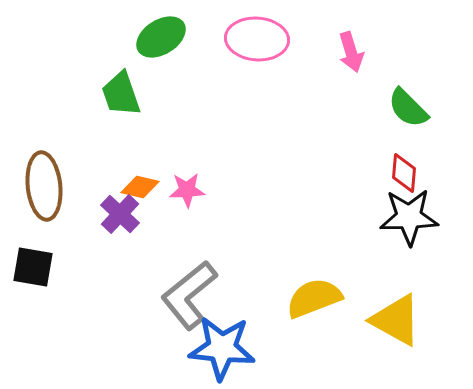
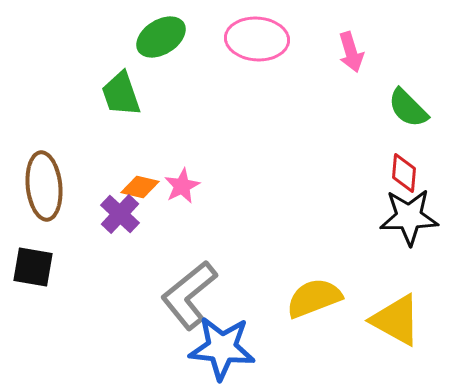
pink star: moved 5 px left, 4 px up; rotated 24 degrees counterclockwise
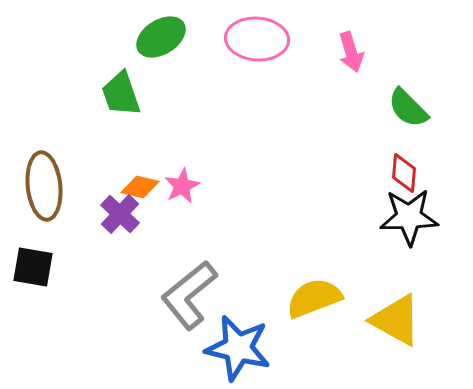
blue star: moved 16 px right; rotated 8 degrees clockwise
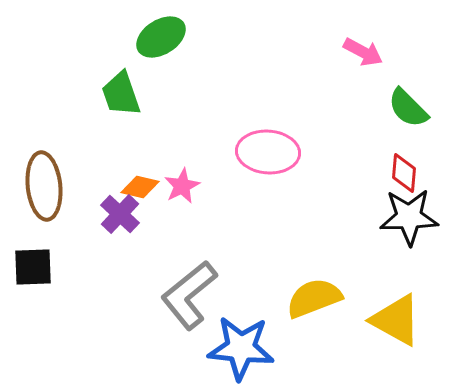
pink ellipse: moved 11 px right, 113 px down
pink arrow: moved 12 px right; rotated 45 degrees counterclockwise
black square: rotated 12 degrees counterclockwise
blue star: moved 3 px right; rotated 8 degrees counterclockwise
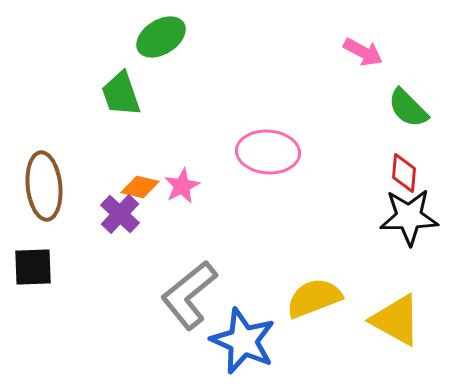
blue star: moved 2 px right, 7 px up; rotated 18 degrees clockwise
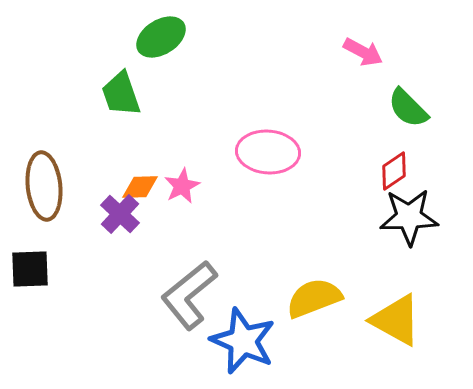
red diamond: moved 10 px left, 2 px up; rotated 51 degrees clockwise
orange diamond: rotated 15 degrees counterclockwise
black square: moved 3 px left, 2 px down
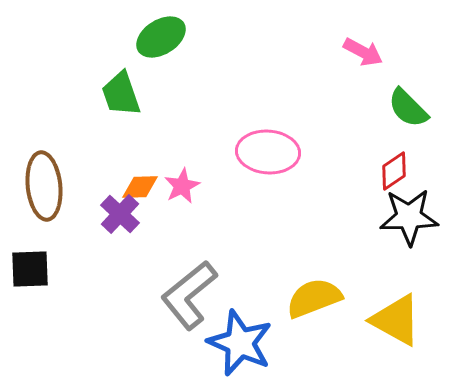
blue star: moved 3 px left, 2 px down
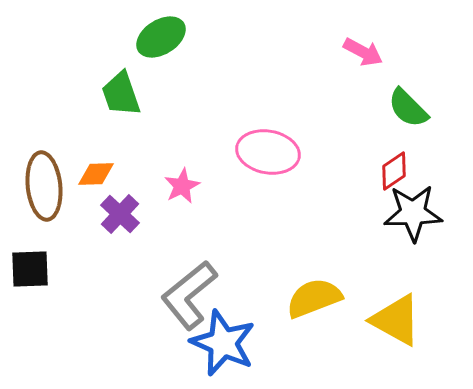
pink ellipse: rotated 6 degrees clockwise
orange diamond: moved 44 px left, 13 px up
black star: moved 4 px right, 4 px up
blue star: moved 17 px left
